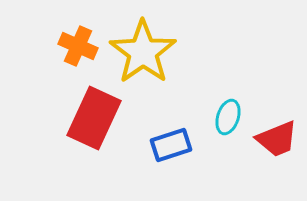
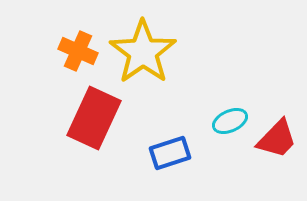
orange cross: moved 5 px down
cyan ellipse: moved 2 px right, 4 px down; rotated 48 degrees clockwise
red trapezoid: rotated 24 degrees counterclockwise
blue rectangle: moved 1 px left, 8 px down
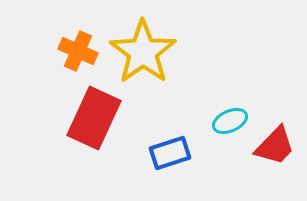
red trapezoid: moved 2 px left, 7 px down
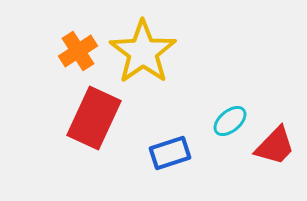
orange cross: rotated 33 degrees clockwise
cyan ellipse: rotated 16 degrees counterclockwise
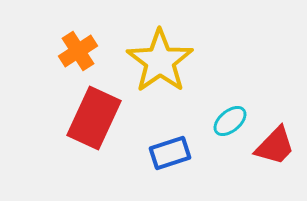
yellow star: moved 17 px right, 9 px down
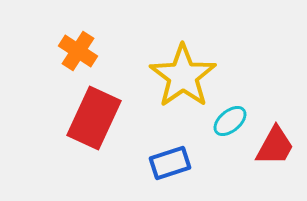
orange cross: rotated 24 degrees counterclockwise
yellow star: moved 23 px right, 15 px down
red trapezoid: rotated 15 degrees counterclockwise
blue rectangle: moved 10 px down
